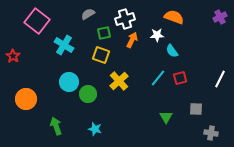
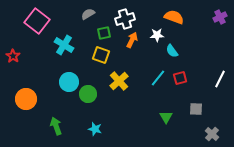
gray cross: moved 1 px right, 1 px down; rotated 32 degrees clockwise
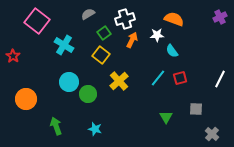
orange semicircle: moved 2 px down
green square: rotated 24 degrees counterclockwise
yellow square: rotated 18 degrees clockwise
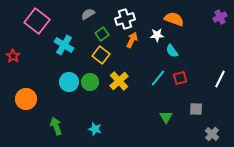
green square: moved 2 px left, 1 px down
green circle: moved 2 px right, 12 px up
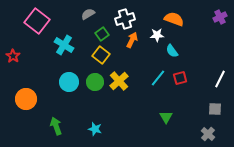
green circle: moved 5 px right
gray square: moved 19 px right
gray cross: moved 4 px left
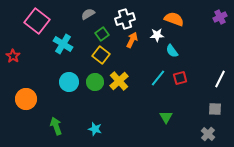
cyan cross: moved 1 px left, 1 px up
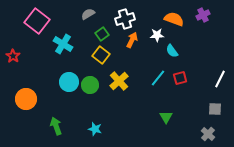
purple cross: moved 17 px left, 2 px up
green circle: moved 5 px left, 3 px down
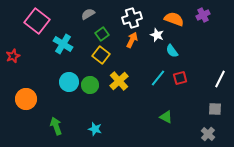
white cross: moved 7 px right, 1 px up
white star: rotated 24 degrees clockwise
red star: rotated 16 degrees clockwise
green triangle: rotated 32 degrees counterclockwise
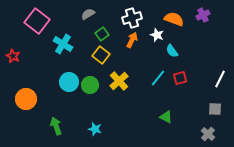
red star: rotated 24 degrees counterclockwise
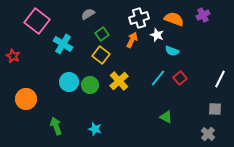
white cross: moved 7 px right
cyan semicircle: rotated 32 degrees counterclockwise
red square: rotated 24 degrees counterclockwise
